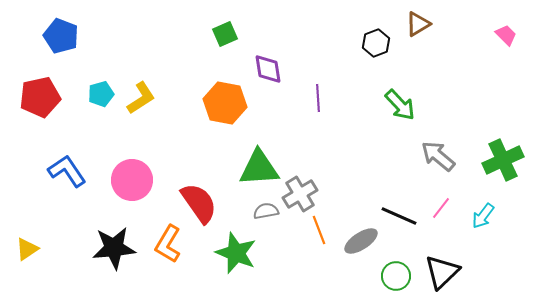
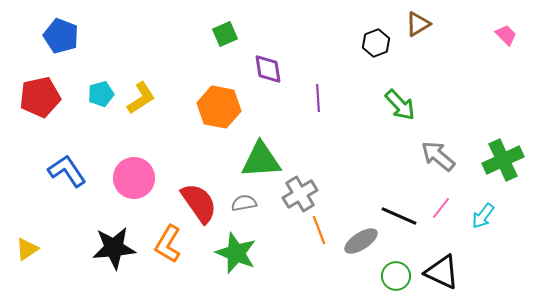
orange hexagon: moved 6 px left, 4 px down
green triangle: moved 2 px right, 8 px up
pink circle: moved 2 px right, 2 px up
gray semicircle: moved 22 px left, 8 px up
black triangle: rotated 51 degrees counterclockwise
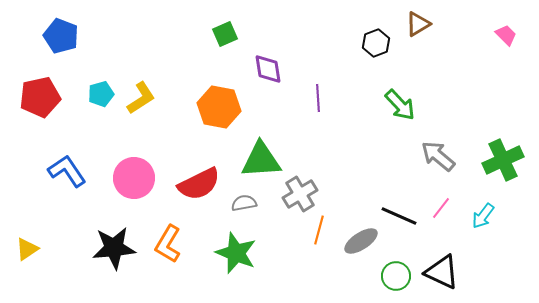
red semicircle: moved 19 px up; rotated 99 degrees clockwise
orange line: rotated 36 degrees clockwise
